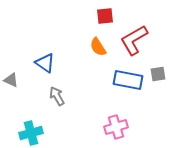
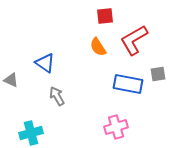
blue rectangle: moved 4 px down
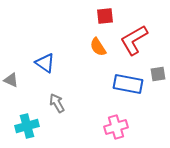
gray arrow: moved 7 px down
cyan cross: moved 4 px left, 7 px up
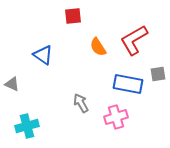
red square: moved 32 px left
blue triangle: moved 2 px left, 8 px up
gray triangle: moved 1 px right, 4 px down
gray arrow: moved 24 px right
pink cross: moved 10 px up
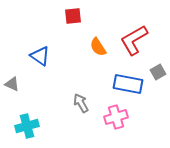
blue triangle: moved 3 px left, 1 px down
gray square: moved 2 px up; rotated 21 degrees counterclockwise
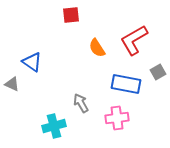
red square: moved 2 px left, 1 px up
orange semicircle: moved 1 px left, 1 px down
blue triangle: moved 8 px left, 6 px down
blue rectangle: moved 2 px left
pink cross: moved 1 px right, 1 px down; rotated 10 degrees clockwise
cyan cross: moved 27 px right
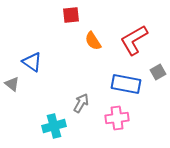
orange semicircle: moved 4 px left, 7 px up
gray triangle: rotated 14 degrees clockwise
gray arrow: rotated 60 degrees clockwise
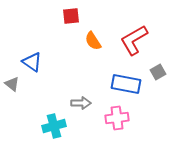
red square: moved 1 px down
gray arrow: rotated 60 degrees clockwise
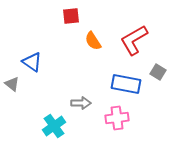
gray square: rotated 28 degrees counterclockwise
cyan cross: rotated 20 degrees counterclockwise
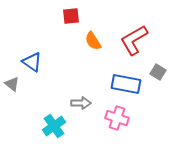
pink cross: rotated 25 degrees clockwise
